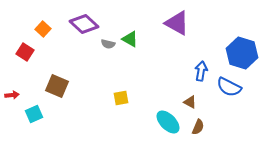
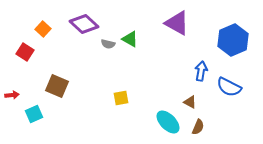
blue hexagon: moved 9 px left, 13 px up; rotated 20 degrees clockwise
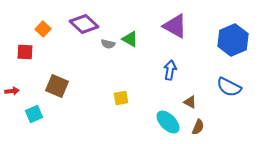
purple triangle: moved 2 px left, 3 px down
red square: rotated 30 degrees counterclockwise
blue arrow: moved 31 px left, 1 px up
red arrow: moved 4 px up
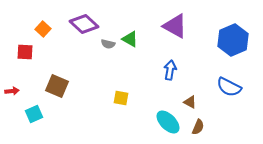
yellow square: rotated 21 degrees clockwise
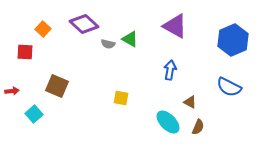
cyan square: rotated 18 degrees counterclockwise
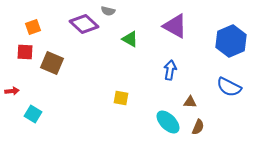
orange square: moved 10 px left, 2 px up; rotated 28 degrees clockwise
blue hexagon: moved 2 px left, 1 px down
gray semicircle: moved 33 px up
brown square: moved 5 px left, 23 px up
brown triangle: rotated 24 degrees counterclockwise
cyan square: moved 1 px left; rotated 18 degrees counterclockwise
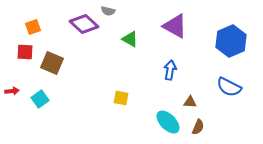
cyan square: moved 7 px right, 15 px up; rotated 24 degrees clockwise
